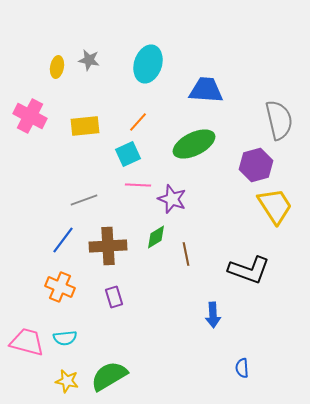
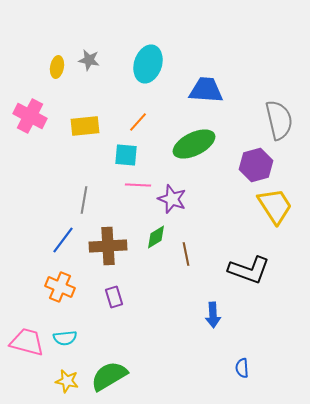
cyan square: moved 2 px left, 1 px down; rotated 30 degrees clockwise
gray line: rotated 60 degrees counterclockwise
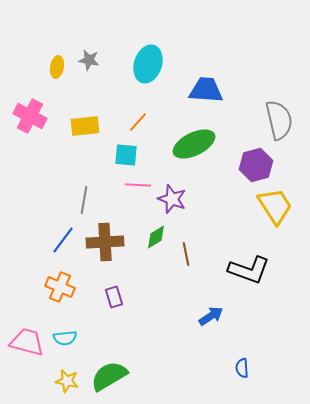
brown cross: moved 3 px left, 4 px up
blue arrow: moved 2 px left, 1 px down; rotated 120 degrees counterclockwise
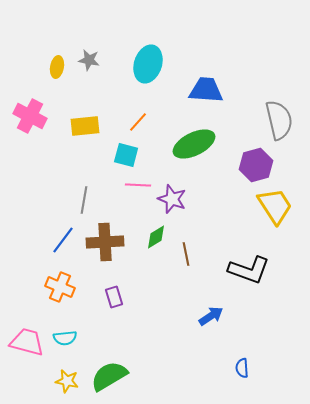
cyan square: rotated 10 degrees clockwise
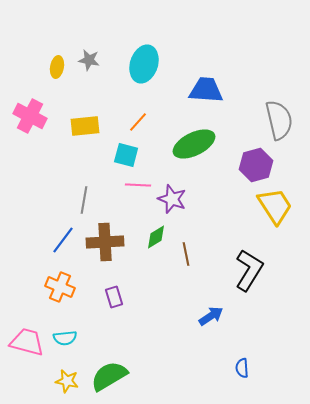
cyan ellipse: moved 4 px left
black L-shape: rotated 78 degrees counterclockwise
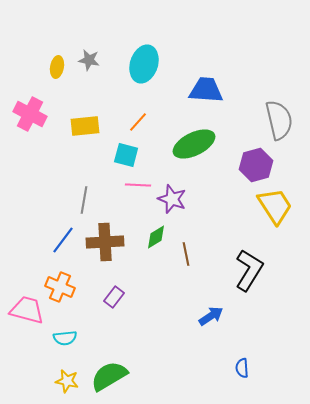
pink cross: moved 2 px up
purple rectangle: rotated 55 degrees clockwise
pink trapezoid: moved 32 px up
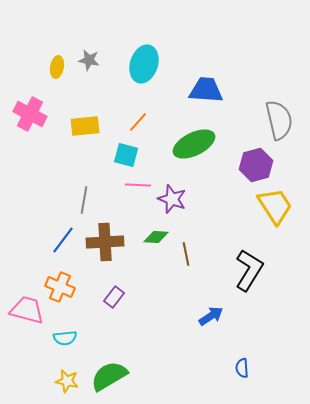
green diamond: rotated 35 degrees clockwise
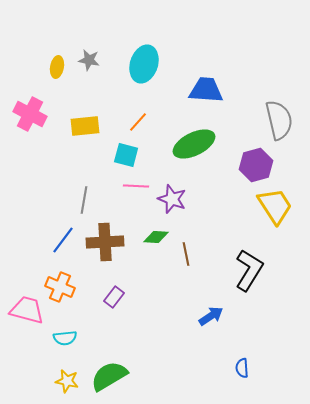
pink line: moved 2 px left, 1 px down
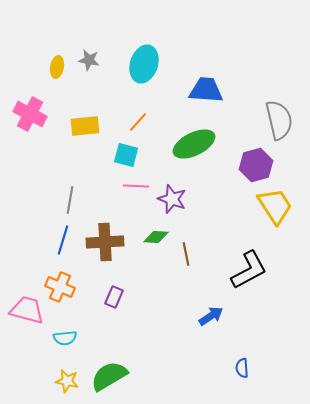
gray line: moved 14 px left
blue line: rotated 20 degrees counterclockwise
black L-shape: rotated 30 degrees clockwise
purple rectangle: rotated 15 degrees counterclockwise
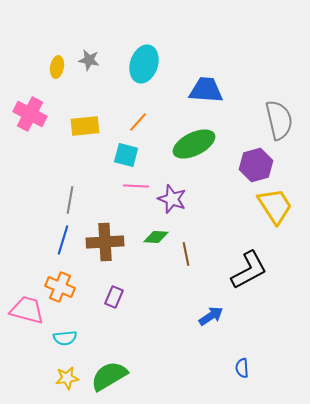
yellow star: moved 3 px up; rotated 20 degrees counterclockwise
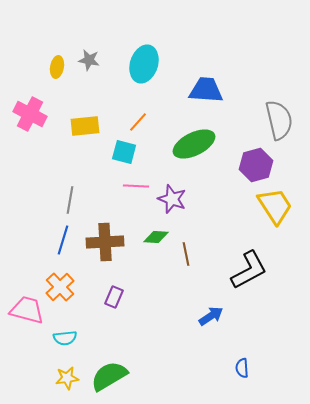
cyan square: moved 2 px left, 3 px up
orange cross: rotated 24 degrees clockwise
